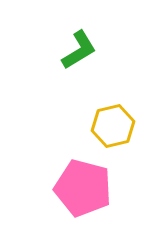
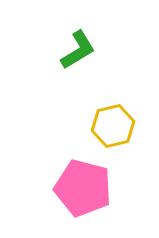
green L-shape: moved 1 px left
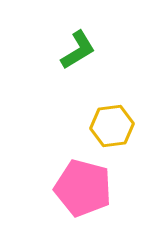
yellow hexagon: moved 1 px left; rotated 6 degrees clockwise
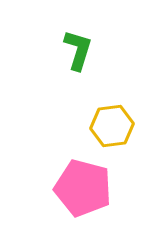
green L-shape: rotated 42 degrees counterclockwise
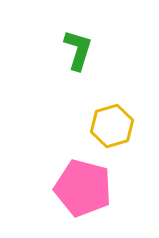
yellow hexagon: rotated 9 degrees counterclockwise
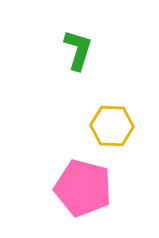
yellow hexagon: rotated 18 degrees clockwise
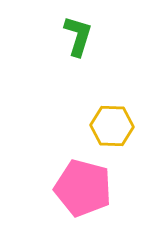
green L-shape: moved 14 px up
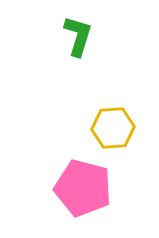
yellow hexagon: moved 1 px right, 2 px down; rotated 6 degrees counterclockwise
